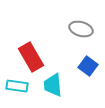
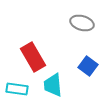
gray ellipse: moved 1 px right, 6 px up
red rectangle: moved 2 px right
cyan rectangle: moved 3 px down
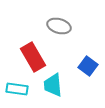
gray ellipse: moved 23 px left, 3 px down
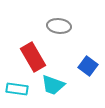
gray ellipse: rotated 10 degrees counterclockwise
cyan trapezoid: rotated 65 degrees counterclockwise
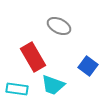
gray ellipse: rotated 20 degrees clockwise
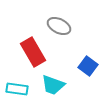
red rectangle: moved 5 px up
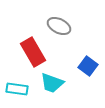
cyan trapezoid: moved 1 px left, 2 px up
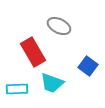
cyan rectangle: rotated 10 degrees counterclockwise
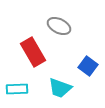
cyan trapezoid: moved 8 px right, 5 px down
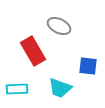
red rectangle: moved 1 px up
blue square: rotated 30 degrees counterclockwise
